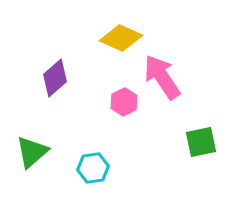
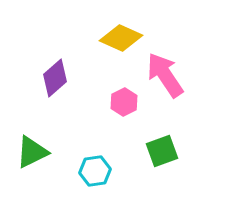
pink arrow: moved 3 px right, 2 px up
green square: moved 39 px left, 9 px down; rotated 8 degrees counterclockwise
green triangle: rotated 15 degrees clockwise
cyan hexagon: moved 2 px right, 3 px down
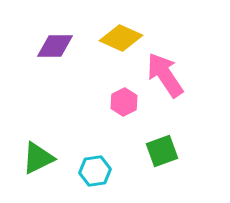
purple diamond: moved 32 px up; rotated 42 degrees clockwise
green triangle: moved 6 px right, 6 px down
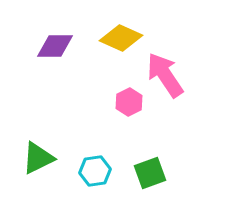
pink hexagon: moved 5 px right
green square: moved 12 px left, 22 px down
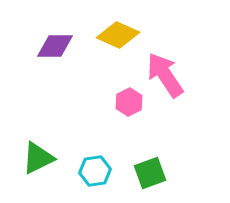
yellow diamond: moved 3 px left, 3 px up
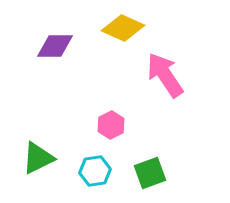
yellow diamond: moved 5 px right, 7 px up
pink hexagon: moved 18 px left, 23 px down
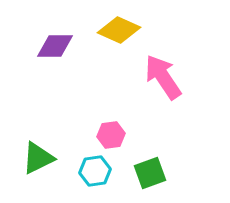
yellow diamond: moved 4 px left, 2 px down
pink arrow: moved 2 px left, 2 px down
pink hexagon: moved 10 px down; rotated 20 degrees clockwise
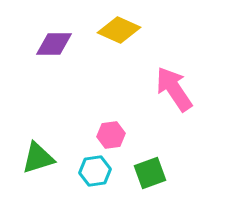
purple diamond: moved 1 px left, 2 px up
pink arrow: moved 11 px right, 12 px down
green triangle: rotated 9 degrees clockwise
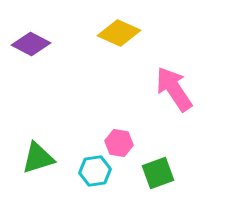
yellow diamond: moved 3 px down
purple diamond: moved 23 px left; rotated 27 degrees clockwise
pink hexagon: moved 8 px right, 8 px down; rotated 16 degrees clockwise
green square: moved 8 px right
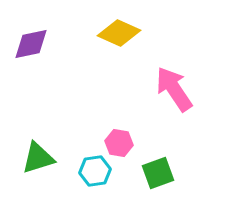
purple diamond: rotated 39 degrees counterclockwise
